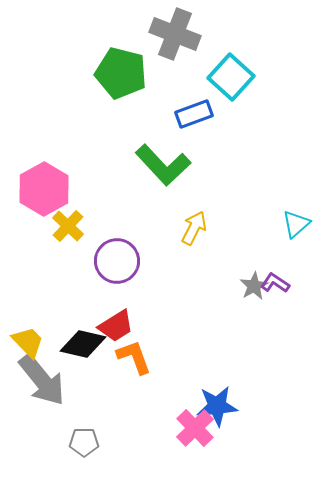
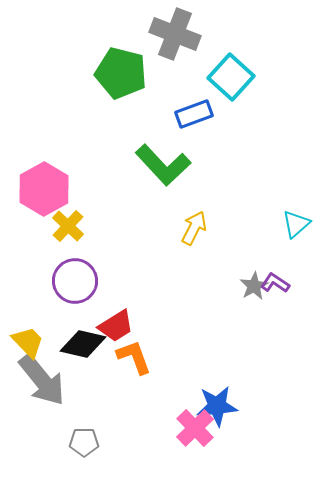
purple circle: moved 42 px left, 20 px down
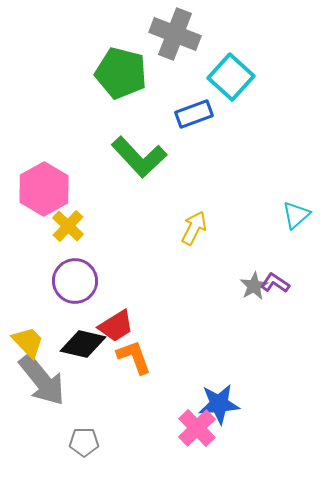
green L-shape: moved 24 px left, 8 px up
cyan triangle: moved 9 px up
blue star: moved 2 px right, 2 px up
pink cross: moved 2 px right
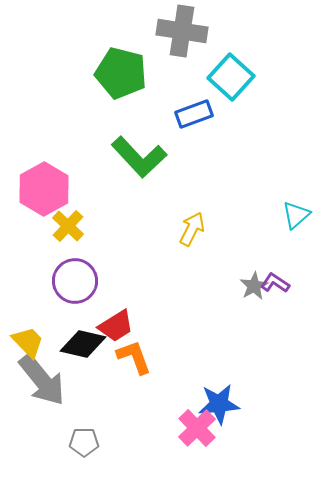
gray cross: moved 7 px right, 3 px up; rotated 12 degrees counterclockwise
yellow arrow: moved 2 px left, 1 px down
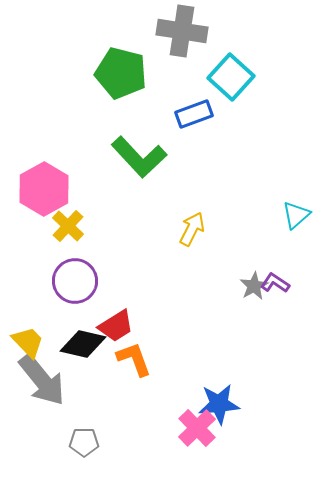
orange L-shape: moved 2 px down
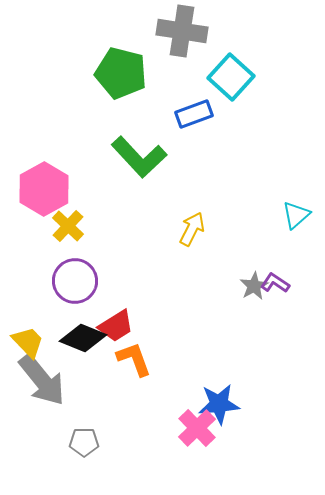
black diamond: moved 6 px up; rotated 9 degrees clockwise
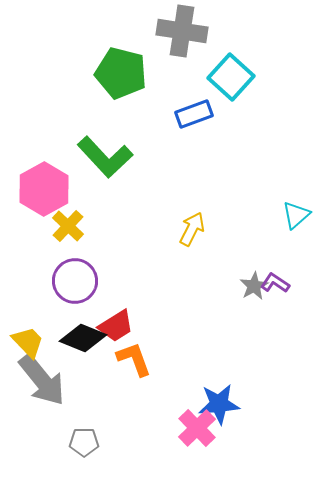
green L-shape: moved 34 px left
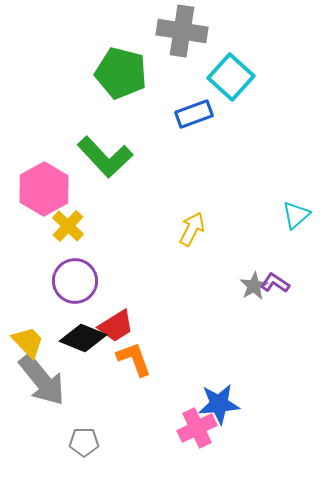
pink cross: rotated 18 degrees clockwise
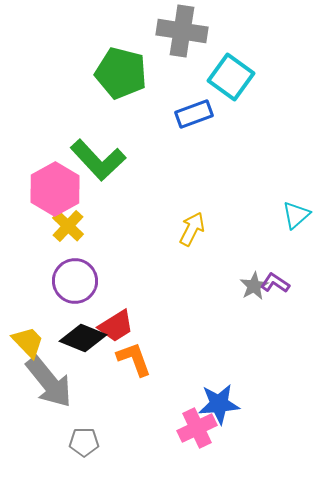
cyan square: rotated 6 degrees counterclockwise
green L-shape: moved 7 px left, 3 px down
pink hexagon: moved 11 px right
gray arrow: moved 7 px right, 2 px down
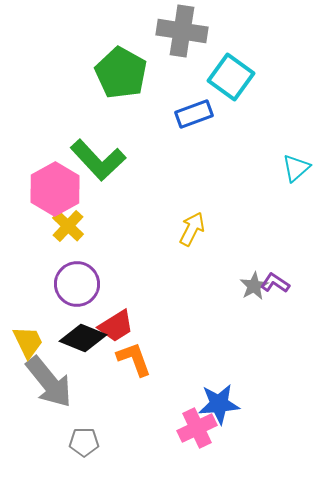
green pentagon: rotated 15 degrees clockwise
cyan triangle: moved 47 px up
purple circle: moved 2 px right, 3 px down
yellow trapezoid: rotated 18 degrees clockwise
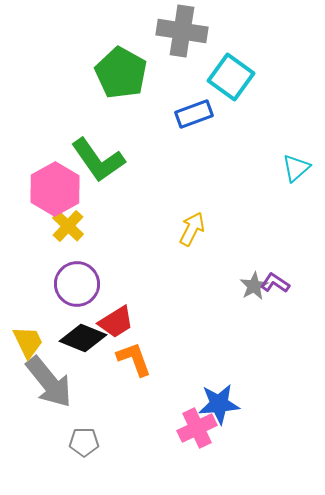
green L-shape: rotated 8 degrees clockwise
red trapezoid: moved 4 px up
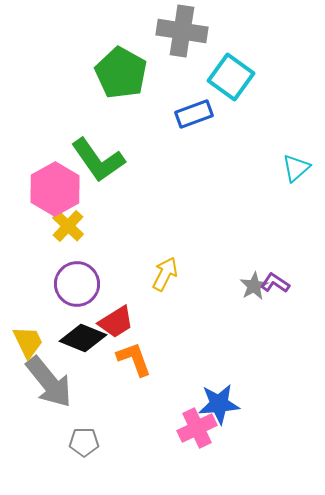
yellow arrow: moved 27 px left, 45 px down
